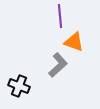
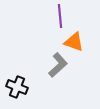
black cross: moved 2 px left, 1 px down
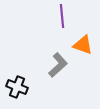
purple line: moved 2 px right
orange triangle: moved 9 px right, 3 px down
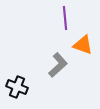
purple line: moved 3 px right, 2 px down
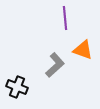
orange triangle: moved 5 px down
gray L-shape: moved 3 px left
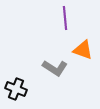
gray L-shape: moved 3 px down; rotated 75 degrees clockwise
black cross: moved 1 px left, 2 px down
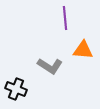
orange triangle: rotated 15 degrees counterclockwise
gray L-shape: moved 5 px left, 2 px up
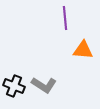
gray L-shape: moved 6 px left, 19 px down
black cross: moved 2 px left, 3 px up
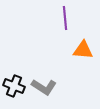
gray L-shape: moved 2 px down
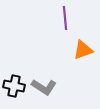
orange triangle: rotated 25 degrees counterclockwise
black cross: rotated 10 degrees counterclockwise
